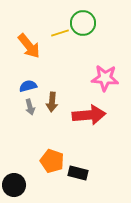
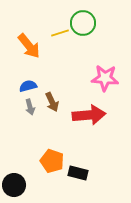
brown arrow: rotated 30 degrees counterclockwise
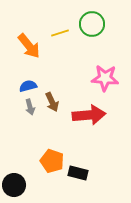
green circle: moved 9 px right, 1 px down
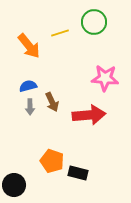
green circle: moved 2 px right, 2 px up
gray arrow: rotated 14 degrees clockwise
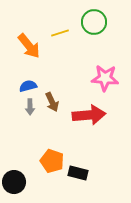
black circle: moved 3 px up
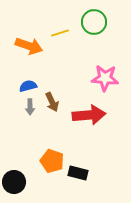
orange arrow: rotated 32 degrees counterclockwise
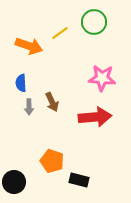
yellow line: rotated 18 degrees counterclockwise
pink star: moved 3 px left
blue semicircle: moved 7 px left, 3 px up; rotated 78 degrees counterclockwise
gray arrow: moved 1 px left
red arrow: moved 6 px right, 2 px down
black rectangle: moved 1 px right, 7 px down
